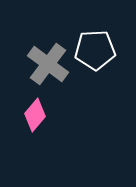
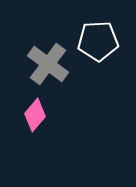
white pentagon: moved 3 px right, 9 px up
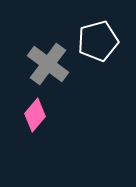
white pentagon: rotated 12 degrees counterclockwise
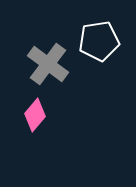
white pentagon: moved 1 px right; rotated 6 degrees clockwise
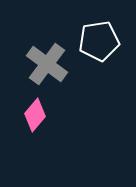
gray cross: moved 1 px left
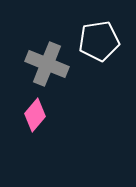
gray cross: rotated 15 degrees counterclockwise
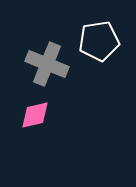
pink diamond: rotated 36 degrees clockwise
